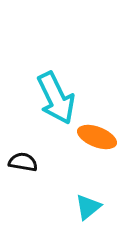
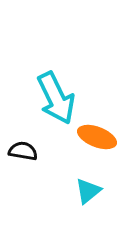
black semicircle: moved 11 px up
cyan triangle: moved 16 px up
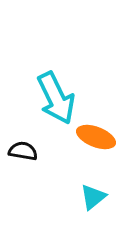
orange ellipse: moved 1 px left
cyan triangle: moved 5 px right, 6 px down
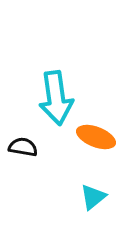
cyan arrow: rotated 18 degrees clockwise
black semicircle: moved 4 px up
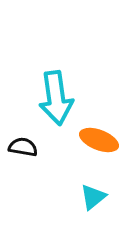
orange ellipse: moved 3 px right, 3 px down
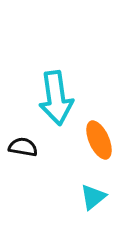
orange ellipse: rotated 45 degrees clockwise
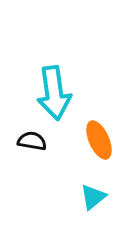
cyan arrow: moved 2 px left, 5 px up
black semicircle: moved 9 px right, 6 px up
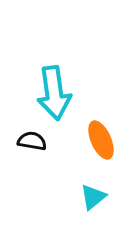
orange ellipse: moved 2 px right
